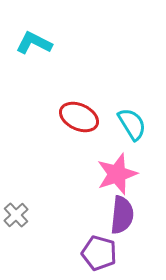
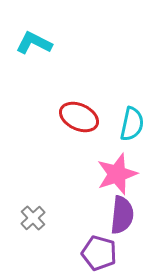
cyan semicircle: rotated 44 degrees clockwise
gray cross: moved 17 px right, 3 px down
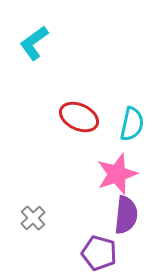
cyan L-shape: rotated 63 degrees counterclockwise
purple semicircle: moved 4 px right
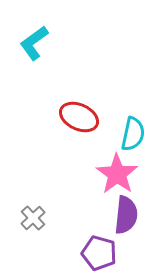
cyan semicircle: moved 1 px right, 10 px down
pink star: rotated 18 degrees counterclockwise
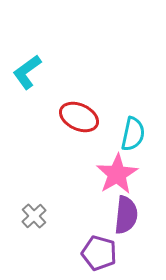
cyan L-shape: moved 7 px left, 29 px down
pink star: rotated 6 degrees clockwise
gray cross: moved 1 px right, 2 px up
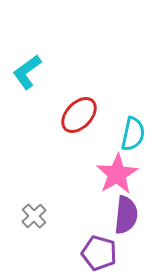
red ellipse: moved 2 px up; rotated 72 degrees counterclockwise
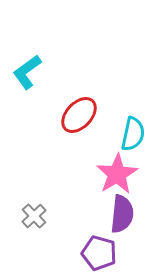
purple semicircle: moved 4 px left, 1 px up
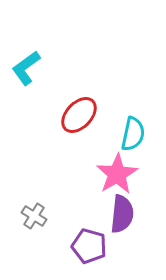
cyan L-shape: moved 1 px left, 4 px up
gray cross: rotated 15 degrees counterclockwise
purple pentagon: moved 10 px left, 7 px up
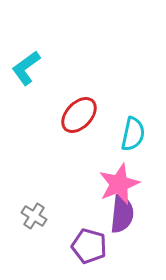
pink star: moved 2 px right, 10 px down; rotated 9 degrees clockwise
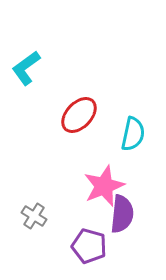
pink star: moved 15 px left, 2 px down
